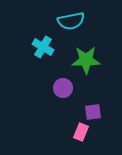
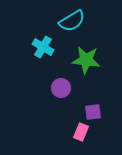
cyan semicircle: moved 1 px right; rotated 20 degrees counterclockwise
green star: rotated 8 degrees clockwise
purple circle: moved 2 px left
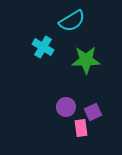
green star: rotated 8 degrees counterclockwise
purple circle: moved 5 px right, 19 px down
purple square: rotated 18 degrees counterclockwise
pink rectangle: moved 4 px up; rotated 30 degrees counterclockwise
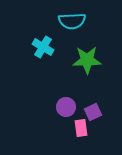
cyan semicircle: rotated 28 degrees clockwise
green star: moved 1 px right
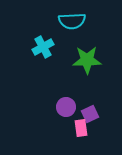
cyan cross: rotated 30 degrees clockwise
purple square: moved 3 px left, 2 px down
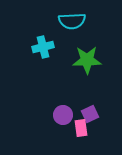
cyan cross: rotated 15 degrees clockwise
purple circle: moved 3 px left, 8 px down
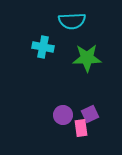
cyan cross: rotated 25 degrees clockwise
green star: moved 2 px up
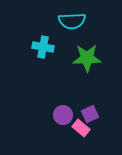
pink rectangle: rotated 42 degrees counterclockwise
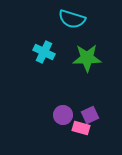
cyan semicircle: moved 2 px up; rotated 20 degrees clockwise
cyan cross: moved 1 px right, 5 px down; rotated 15 degrees clockwise
purple square: moved 1 px down
pink rectangle: rotated 24 degrees counterclockwise
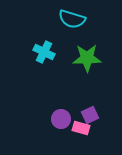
purple circle: moved 2 px left, 4 px down
